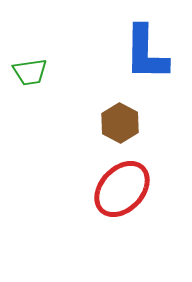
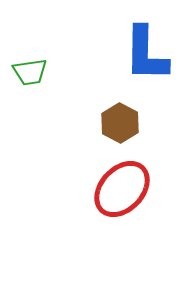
blue L-shape: moved 1 px down
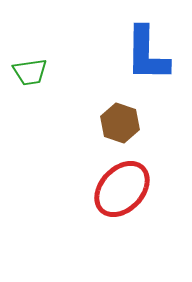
blue L-shape: moved 1 px right
brown hexagon: rotated 9 degrees counterclockwise
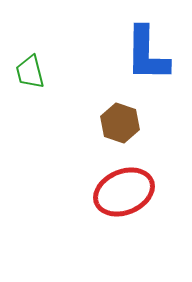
green trapezoid: rotated 84 degrees clockwise
red ellipse: moved 2 px right, 3 px down; rotated 24 degrees clockwise
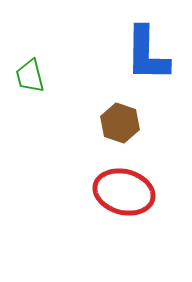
green trapezoid: moved 4 px down
red ellipse: rotated 38 degrees clockwise
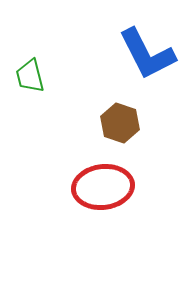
blue L-shape: rotated 28 degrees counterclockwise
red ellipse: moved 21 px left, 5 px up; rotated 22 degrees counterclockwise
